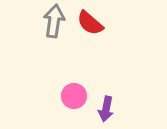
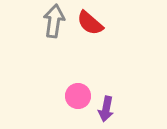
pink circle: moved 4 px right
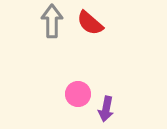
gray arrow: moved 2 px left; rotated 8 degrees counterclockwise
pink circle: moved 2 px up
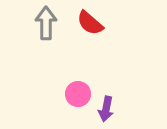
gray arrow: moved 6 px left, 2 px down
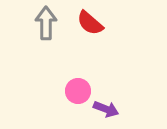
pink circle: moved 3 px up
purple arrow: rotated 80 degrees counterclockwise
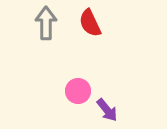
red semicircle: rotated 24 degrees clockwise
purple arrow: moved 1 px right, 1 px down; rotated 30 degrees clockwise
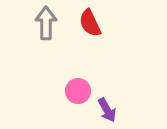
purple arrow: rotated 10 degrees clockwise
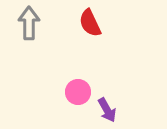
gray arrow: moved 17 px left
pink circle: moved 1 px down
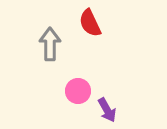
gray arrow: moved 21 px right, 21 px down
pink circle: moved 1 px up
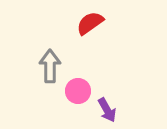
red semicircle: rotated 80 degrees clockwise
gray arrow: moved 22 px down
